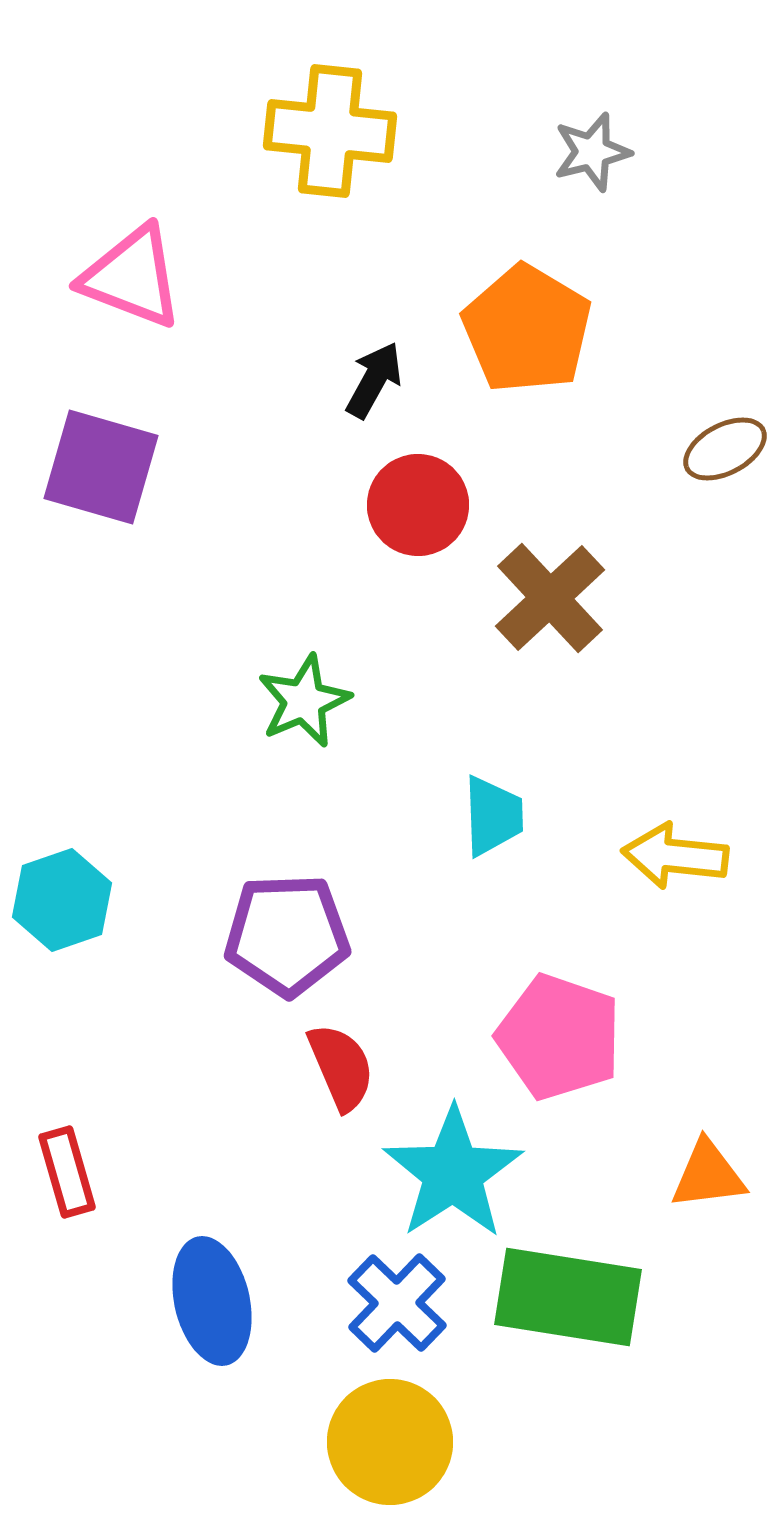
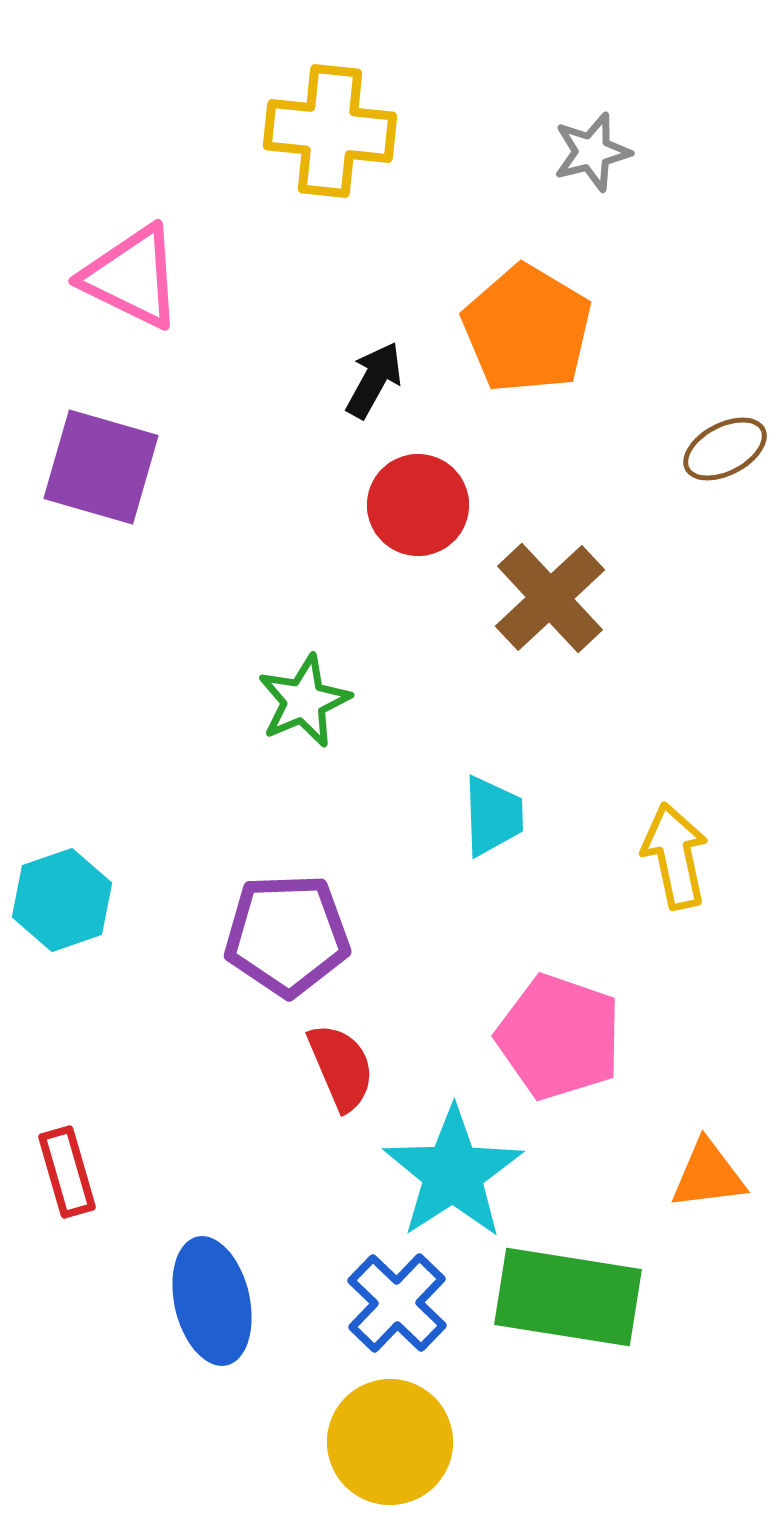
pink triangle: rotated 5 degrees clockwise
yellow arrow: rotated 72 degrees clockwise
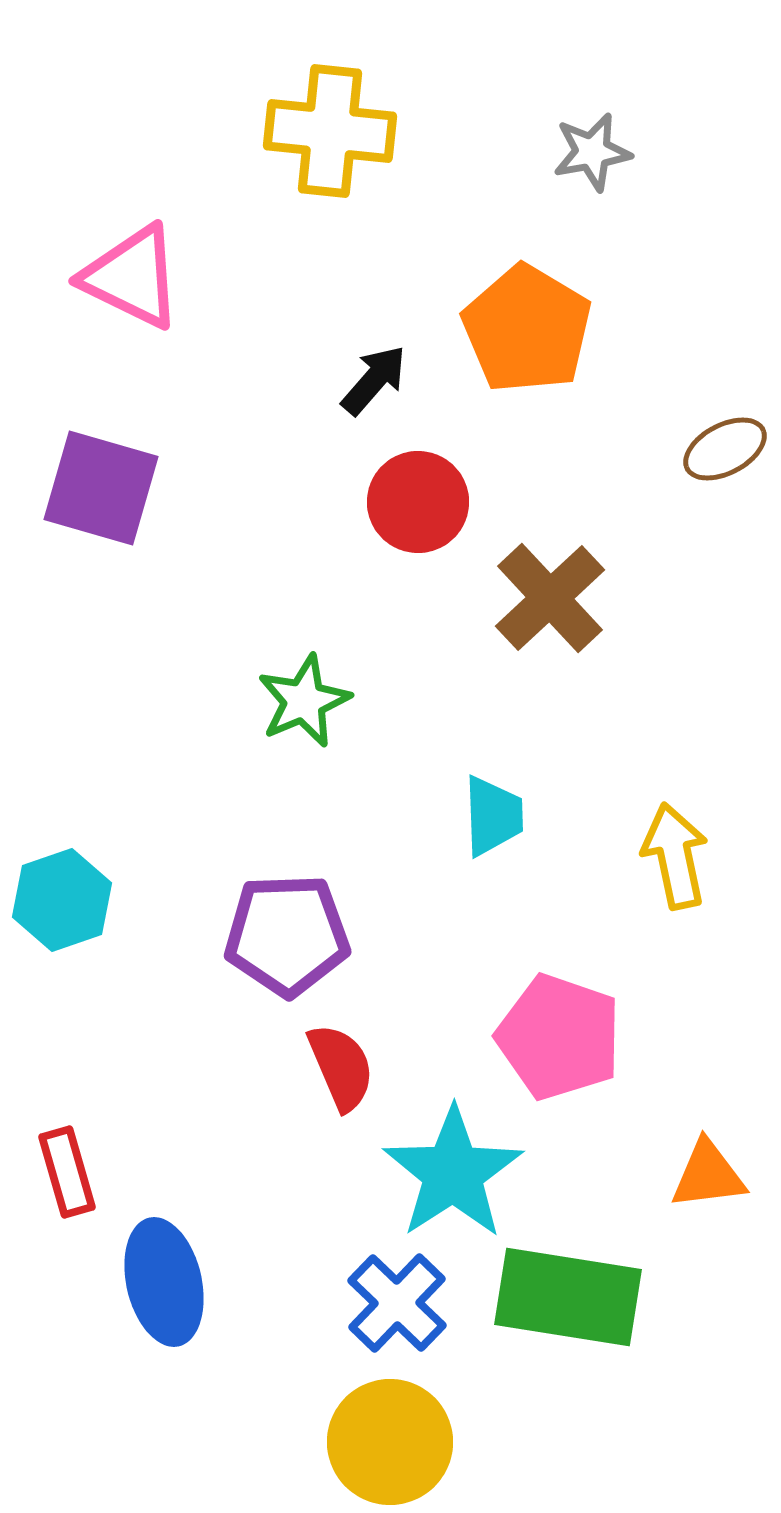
gray star: rotated 4 degrees clockwise
black arrow: rotated 12 degrees clockwise
purple square: moved 21 px down
red circle: moved 3 px up
blue ellipse: moved 48 px left, 19 px up
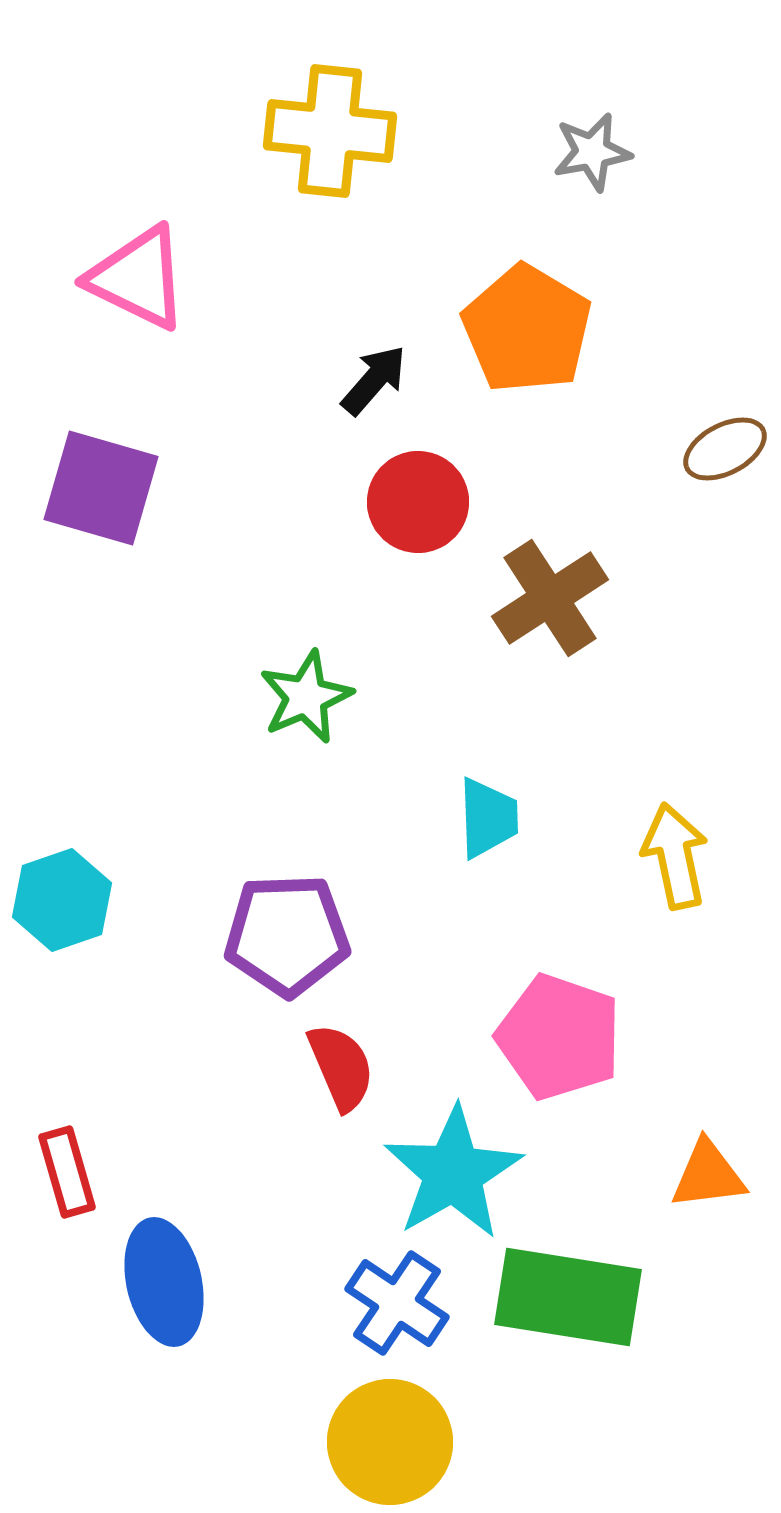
pink triangle: moved 6 px right, 1 px down
brown cross: rotated 10 degrees clockwise
green star: moved 2 px right, 4 px up
cyan trapezoid: moved 5 px left, 2 px down
cyan star: rotated 3 degrees clockwise
blue cross: rotated 10 degrees counterclockwise
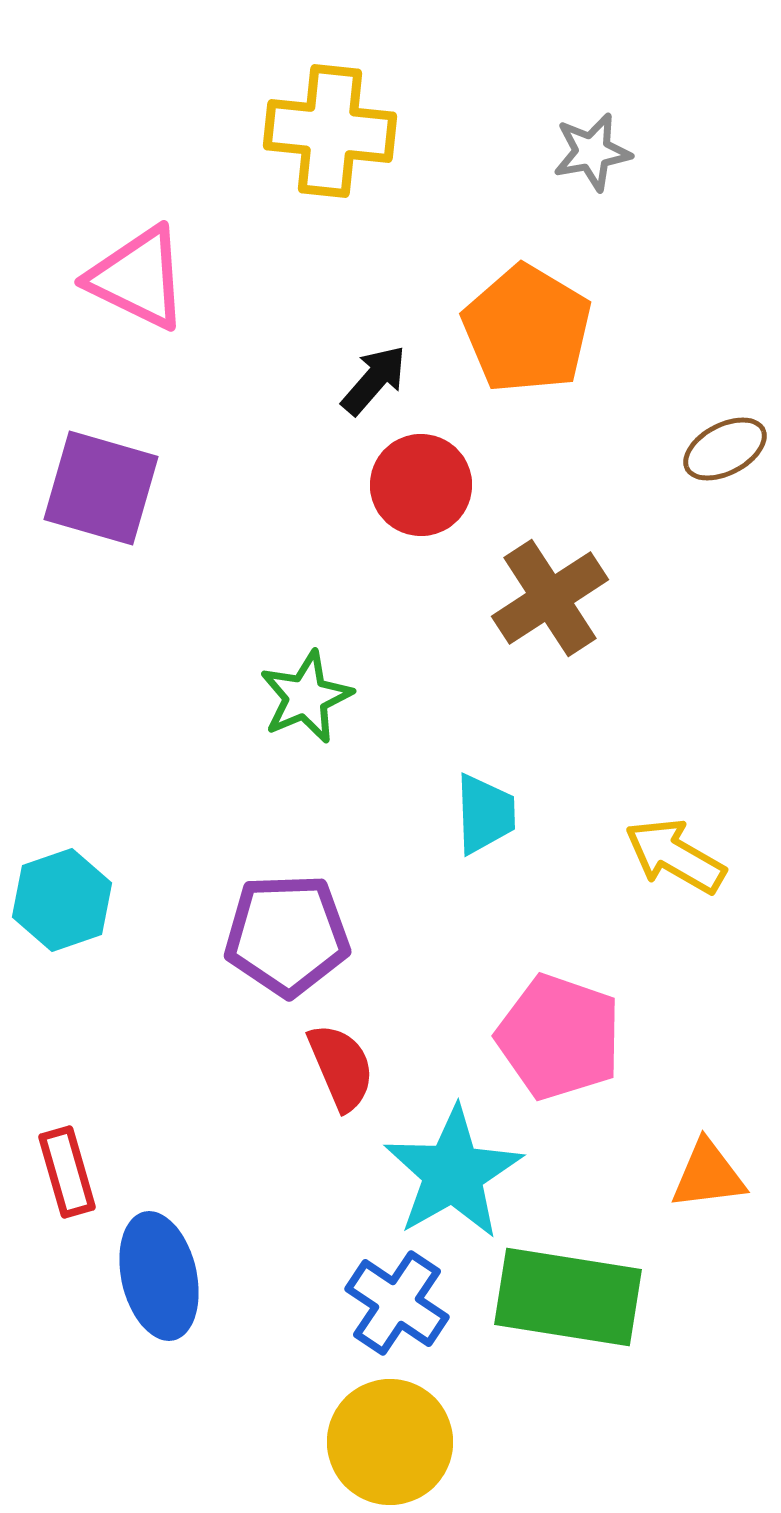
red circle: moved 3 px right, 17 px up
cyan trapezoid: moved 3 px left, 4 px up
yellow arrow: rotated 48 degrees counterclockwise
blue ellipse: moved 5 px left, 6 px up
